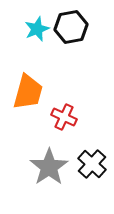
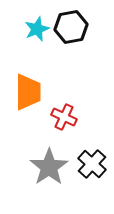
orange trapezoid: rotated 15 degrees counterclockwise
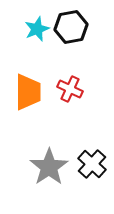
red cross: moved 6 px right, 28 px up
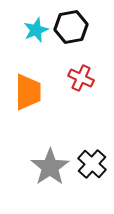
cyan star: moved 1 px left, 1 px down
red cross: moved 11 px right, 11 px up
gray star: moved 1 px right
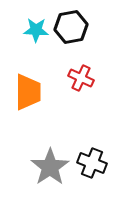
cyan star: rotated 25 degrees clockwise
black cross: moved 1 px up; rotated 20 degrees counterclockwise
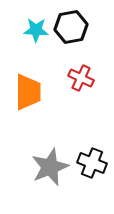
gray star: rotated 12 degrees clockwise
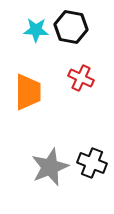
black hexagon: rotated 20 degrees clockwise
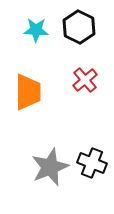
black hexagon: moved 8 px right; rotated 16 degrees clockwise
red cross: moved 4 px right, 2 px down; rotated 25 degrees clockwise
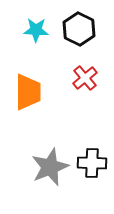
black hexagon: moved 2 px down
red cross: moved 2 px up
black cross: rotated 20 degrees counterclockwise
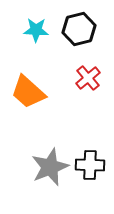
black hexagon: rotated 20 degrees clockwise
red cross: moved 3 px right
orange trapezoid: rotated 132 degrees clockwise
black cross: moved 2 px left, 2 px down
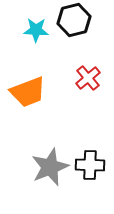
black hexagon: moved 5 px left, 9 px up
orange trapezoid: rotated 63 degrees counterclockwise
